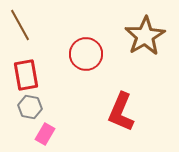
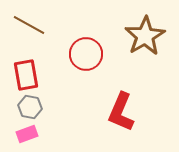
brown line: moved 9 px right; rotated 32 degrees counterclockwise
pink rectangle: moved 18 px left; rotated 40 degrees clockwise
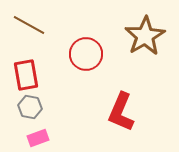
pink rectangle: moved 11 px right, 4 px down
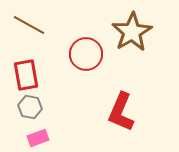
brown star: moved 13 px left, 4 px up
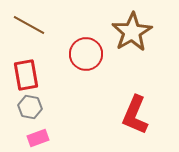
red L-shape: moved 14 px right, 3 px down
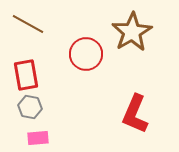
brown line: moved 1 px left, 1 px up
red L-shape: moved 1 px up
pink rectangle: rotated 15 degrees clockwise
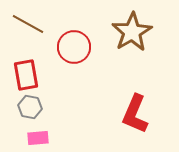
red circle: moved 12 px left, 7 px up
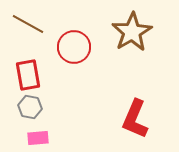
red rectangle: moved 2 px right
red L-shape: moved 5 px down
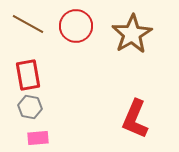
brown star: moved 2 px down
red circle: moved 2 px right, 21 px up
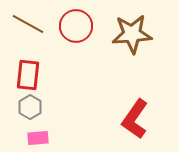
brown star: rotated 27 degrees clockwise
red rectangle: rotated 16 degrees clockwise
gray hexagon: rotated 20 degrees clockwise
red L-shape: rotated 12 degrees clockwise
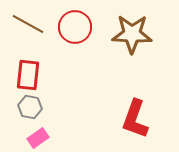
red circle: moved 1 px left, 1 px down
brown star: rotated 6 degrees clockwise
gray hexagon: rotated 20 degrees counterclockwise
red L-shape: rotated 15 degrees counterclockwise
pink rectangle: rotated 30 degrees counterclockwise
